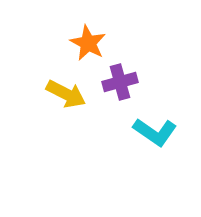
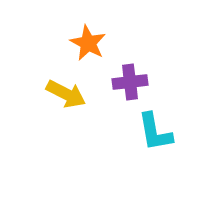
purple cross: moved 10 px right; rotated 8 degrees clockwise
cyan L-shape: rotated 45 degrees clockwise
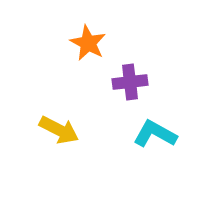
yellow arrow: moved 7 px left, 36 px down
cyan L-shape: moved 2 px down; rotated 129 degrees clockwise
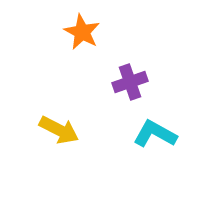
orange star: moved 6 px left, 11 px up
purple cross: rotated 12 degrees counterclockwise
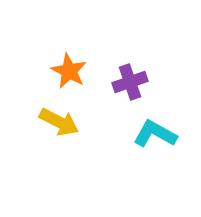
orange star: moved 13 px left, 39 px down
yellow arrow: moved 8 px up
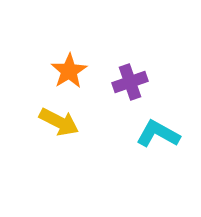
orange star: rotated 12 degrees clockwise
cyan L-shape: moved 3 px right
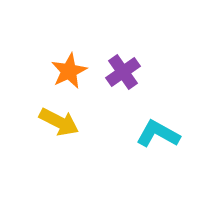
orange star: rotated 6 degrees clockwise
purple cross: moved 7 px left, 10 px up; rotated 16 degrees counterclockwise
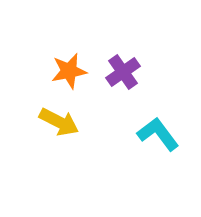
orange star: rotated 15 degrees clockwise
cyan L-shape: rotated 24 degrees clockwise
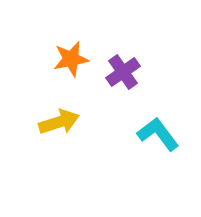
orange star: moved 2 px right, 12 px up
yellow arrow: rotated 45 degrees counterclockwise
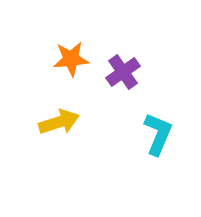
orange star: rotated 6 degrees clockwise
cyan L-shape: rotated 60 degrees clockwise
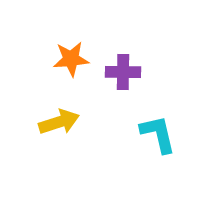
purple cross: rotated 36 degrees clockwise
cyan L-shape: rotated 36 degrees counterclockwise
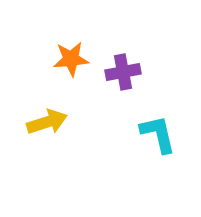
purple cross: rotated 12 degrees counterclockwise
yellow arrow: moved 12 px left
